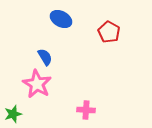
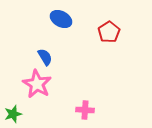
red pentagon: rotated 10 degrees clockwise
pink cross: moved 1 px left
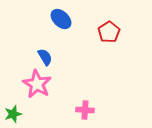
blue ellipse: rotated 15 degrees clockwise
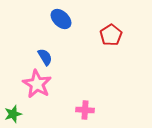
red pentagon: moved 2 px right, 3 px down
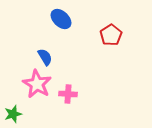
pink cross: moved 17 px left, 16 px up
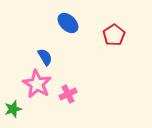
blue ellipse: moved 7 px right, 4 px down
red pentagon: moved 3 px right
pink cross: rotated 30 degrees counterclockwise
green star: moved 5 px up
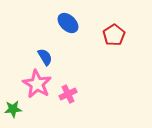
green star: rotated 12 degrees clockwise
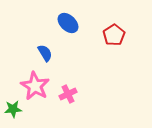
blue semicircle: moved 4 px up
pink star: moved 2 px left, 2 px down
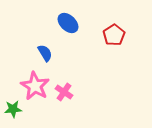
pink cross: moved 4 px left, 2 px up; rotated 30 degrees counterclockwise
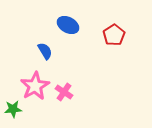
blue ellipse: moved 2 px down; rotated 15 degrees counterclockwise
blue semicircle: moved 2 px up
pink star: rotated 12 degrees clockwise
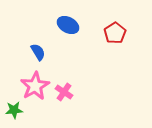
red pentagon: moved 1 px right, 2 px up
blue semicircle: moved 7 px left, 1 px down
green star: moved 1 px right, 1 px down
